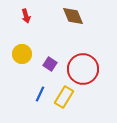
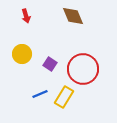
blue line: rotated 42 degrees clockwise
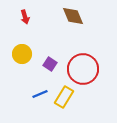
red arrow: moved 1 px left, 1 px down
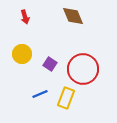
yellow rectangle: moved 2 px right, 1 px down; rotated 10 degrees counterclockwise
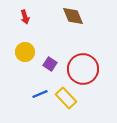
yellow circle: moved 3 px right, 2 px up
yellow rectangle: rotated 65 degrees counterclockwise
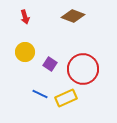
brown diamond: rotated 45 degrees counterclockwise
blue line: rotated 49 degrees clockwise
yellow rectangle: rotated 70 degrees counterclockwise
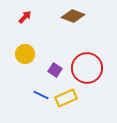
red arrow: rotated 120 degrees counterclockwise
yellow circle: moved 2 px down
purple square: moved 5 px right, 6 px down
red circle: moved 4 px right, 1 px up
blue line: moved 1 px right, 1 px down
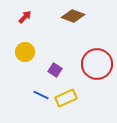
yellow circle: moved 2 px up
red circle: moved 10 px right, 4 px up
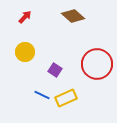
brown diamond: rotated 20 degrees clockwise
blue line: moved 1 px right
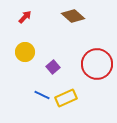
purple square: moved 2 px left, 3 px up; rotated 16 degrees clockwise
